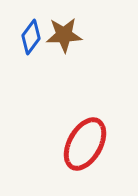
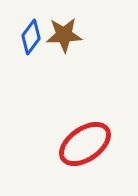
red ellipse: rotated 26 degrees clockwise
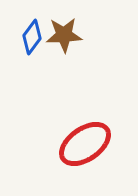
blue diamond: moved 1 px right
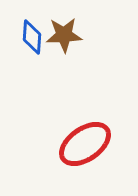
blue diamond: rotated 32 degrees counterclockwise
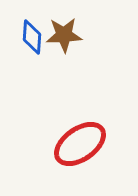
red ellipse: moved 5 px left
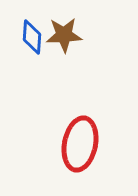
red ellipse: rotated 44 degrees counterclockwise
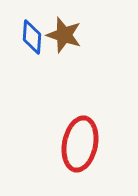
brown star: rotated 21 degrees clockwise
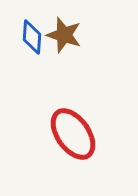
red ellipse: moved 7 px left, 10 px up; rotated 46 degrees counterclockwise
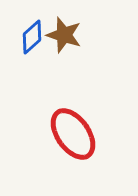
blue diamond: rotated 44 degrees clockwise
